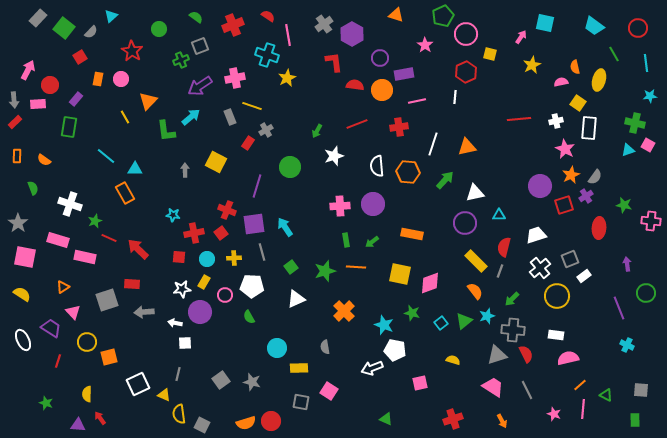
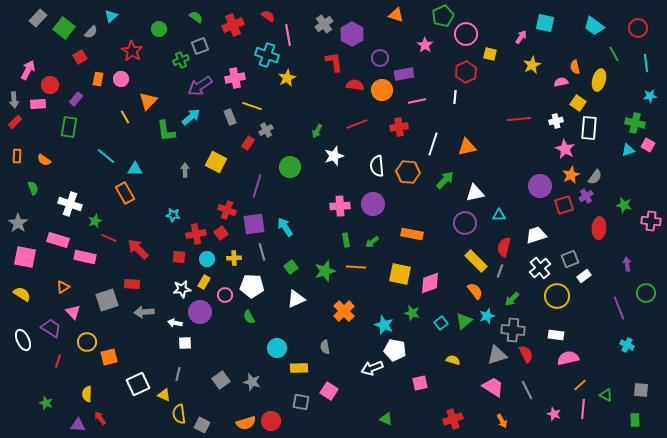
red cross at (194, 233): moved 2 px right, 1 px down
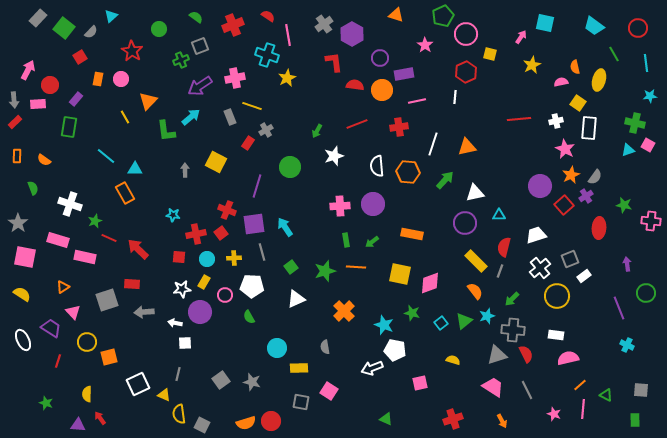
red square at (564, 205): rotated 24 degrees counterclockwise
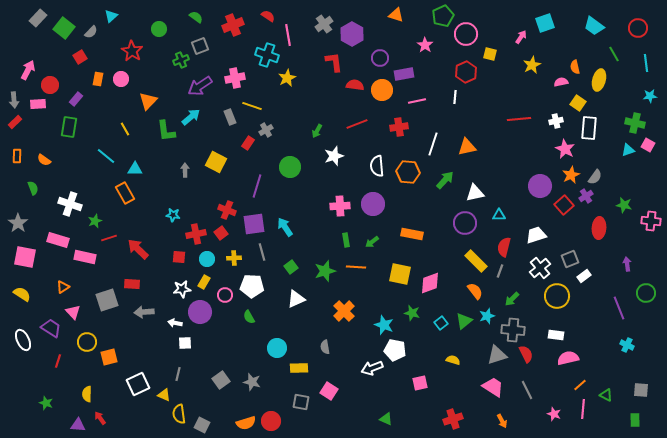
cyan square at (545, 23): rotated 30 degrees counterclockwise
yellow line at (125, 117): moved 12 px down
red line at (109, 238): rotated 42 degrees counterclockwise
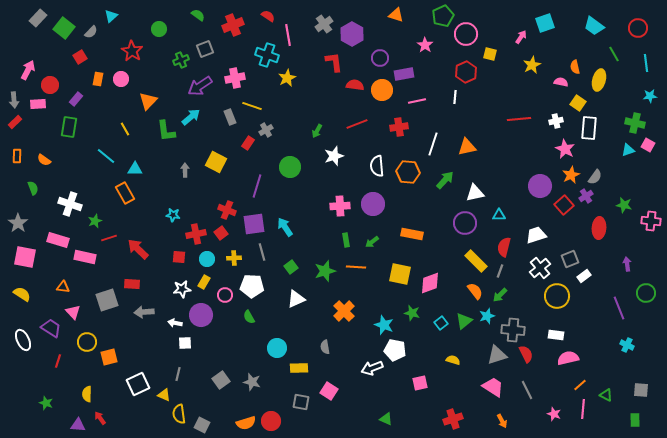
green semicircle at (196, 17): moved 2 px right, 2 px up
gray square at (200, 46): moved 5 px right, 3 px down
pink semicircle at (561, 82): rotated 24 degrees clockwise
orange triangle at (63, 287): rotated 40 degrees clockwise
green arrow at (512, 299): moved 12 px left, 4 px up
purple circle at (200, 312): moved 1 px right, 3 px down
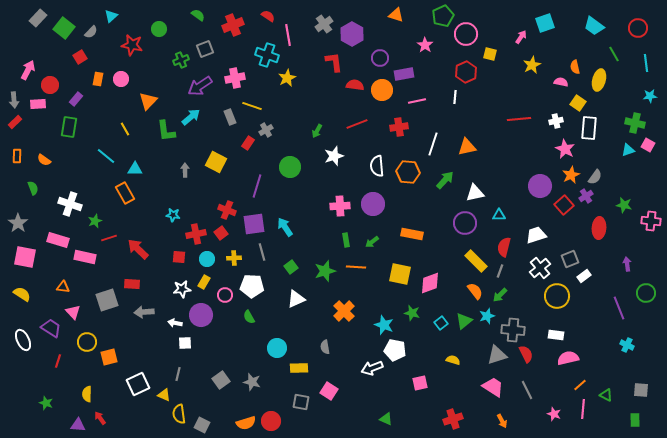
red star at (132, 51): moved 6 px up; rotated 20 degrees counterclockwise
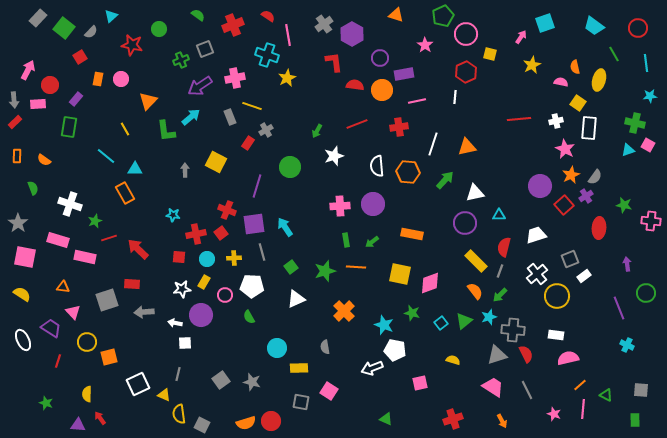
white cross at (540, 268): moved 3 px left, 6 px down
cyan star at (487, 316): moved 2 px right, 1 px down
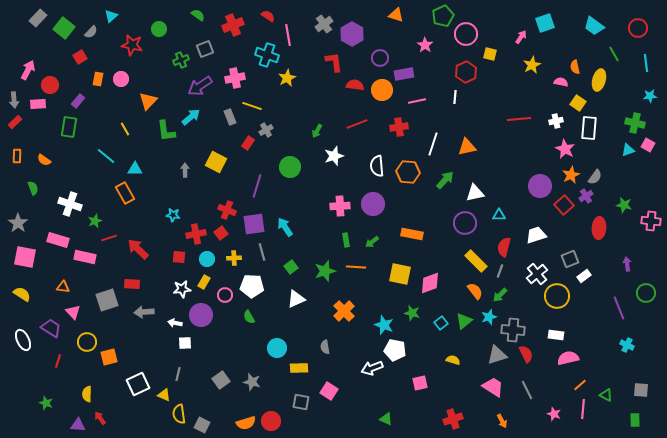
purple rectangle at (76, 99): moved 2 px right, 2 px down
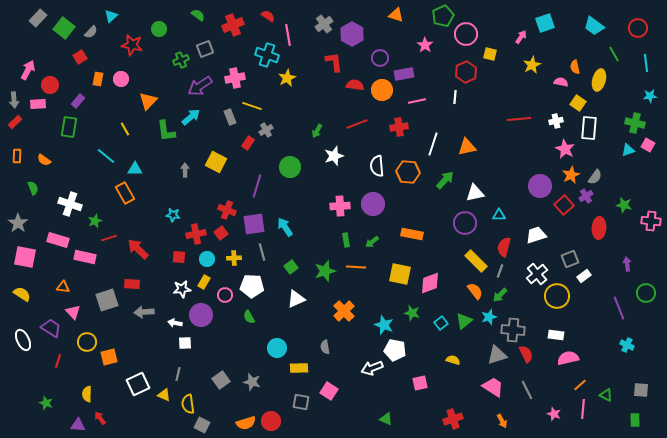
yellow semicircle at (179, 414): moved 9 px right, 10 px up
